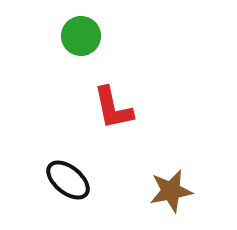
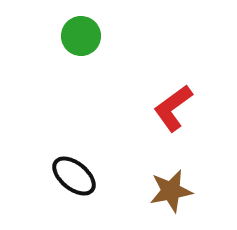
red L-shape: moved 60 px right; rotated 66 degrees clockwise
black ellipse: moved 6 px right, 4 px up
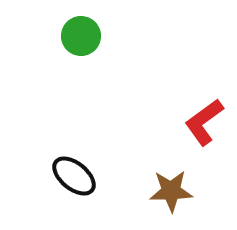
red L-shape: moved 31 px right, 14 px down
brown star: rotated 9 degrees clockwise
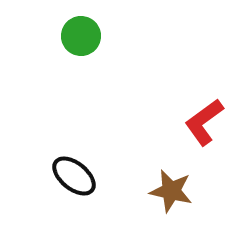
brown star: rotated 15 degrees clockwise
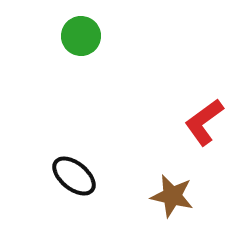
brown star: moved 1 px right, 5 px down
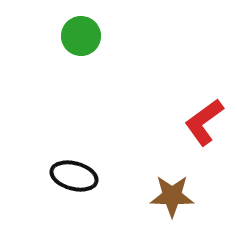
black ellipse: rotated 24 degrees counterclockwise
brown star: rotated 12 degrees counterclockwise
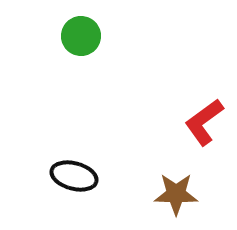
brown star: moved 4 px right, 2 px up
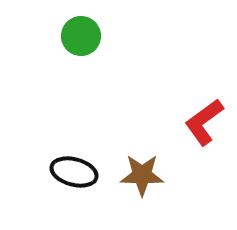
black ellipse: moved 4 px up
brown star: moved 34 px left, 19 px up
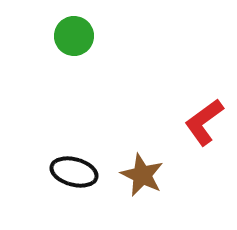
green circle: moved 7 px left
brown star: rotated 24 degrees clockwise
